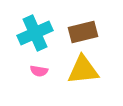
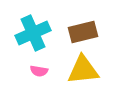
cyan cross: moved 2 px left
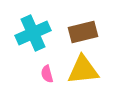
pink semicircle: moved 8 px right, 3 px down; rotated 66 degrees clockwise
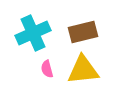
pink semicircle: moved 5 px up
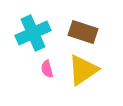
brown rectangle: rotated 32 degrees clockwise
yellow triangle: rotated 28 degrees counterclockwise
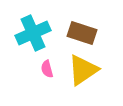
brown rectangle: moved 1 px left, 1 px down
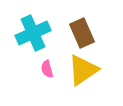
brown rectangle: rotated 48 degrees clockwise
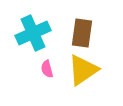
brown rectangle: rotated 32 degrees clockwise
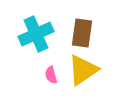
cyan cross: moved 3 px right, 1 px down
pink semicircle: moved 4 px right, 6 px down
